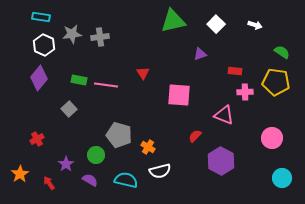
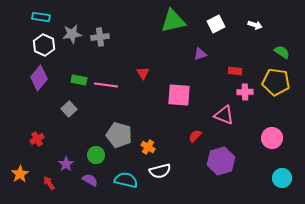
white square: rotated 18 degrees clockwise
purple hexagon: rotated 16 degrees clockwise
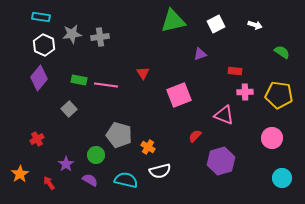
yellow pentagon: moved 3 px right, 13 px down
pink square: rotated 25 degrees counterclockwise
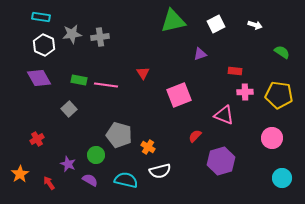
purple diamond: rotated 70 degrees counterclockwise
purple star: moved 2 px right; rotated 14 degrees counterclockwise
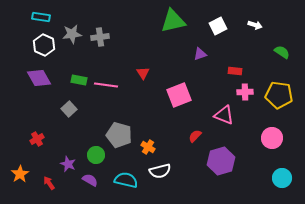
white square: moved 2 px right, 2 px down
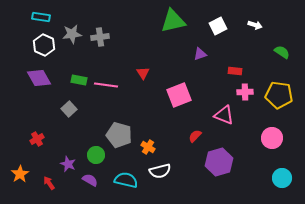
purple hexagon: moved 2 px left, 1 px down
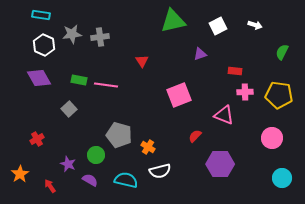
cyan rectangle: moved 2 px up
green semicircle: rotated 98 degrees counterclockwise
red triangle: moved 1 px left, 12 px up
purple hexagon: moved 1 px right, 2 px down; rotated 16 degrees clockwise
red arrow: moved 1 px right, 3 px down
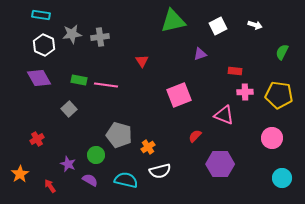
orange cross: rotated 24 degrees clockwise
